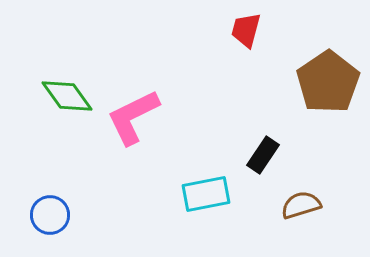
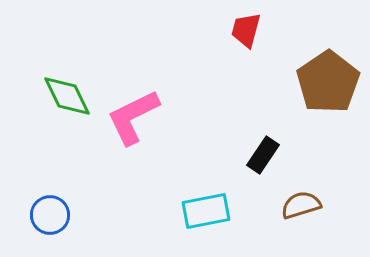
green diamond: rotated 10 degrees clockwise
cyan rectangle: moved 17 px down
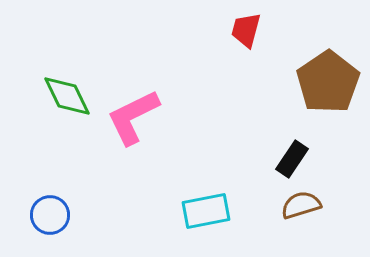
black rectangle: moved 29 px right, 4 px down
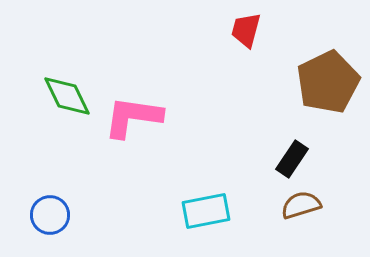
brown pentagon: rotated 8 degrees clockwise
pink L-shape: rotated 34 degrees clockwise
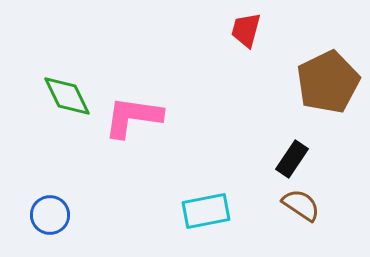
brown semicircle: rotated 51 degrees clockwise
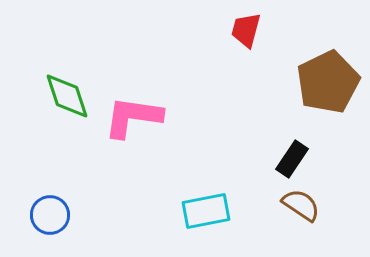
green diamond: rotated 8 degrees clockwise
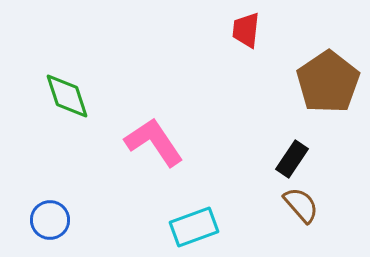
red trapezoid: rotated 9 degrees counterclockwise
brown pentagon: rotated 8 degrees counterclockwise
pink L-shape: moved 21 px right, 25 px down; rotated 48 degrees clockwise
brown semicircle: rotated 15 degrees clockwise
cyan rectangle: moved 12 px left, 16 px down; rotated 9 degrees counterclockwise
blue circle: moved 5 px down
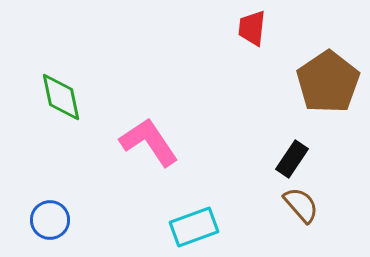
red trapezoid: moved 6 px right, 2 px up
green diamond: moved 6 px left, 1 px down; rotated 6 degrees clockwise
pink L-shape: moved 5 px left
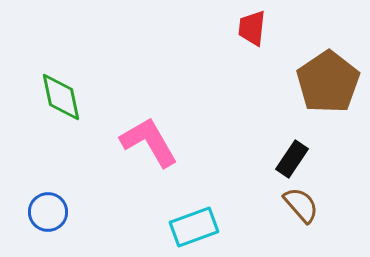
pink L-shape: rotated 4 degrees clockwise
blue circle: moved 2 px left, 8 px up
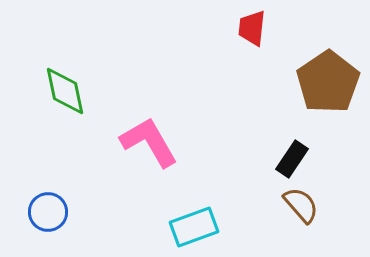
green diamond: moved 4 px right, 6 px up
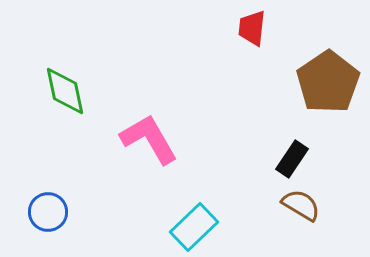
pink L-shape: moved 3 px up
brown semicircle: rotated 18 degrees counterclockwise
cyan rectangle: rotated 24 degrees counterclockwise
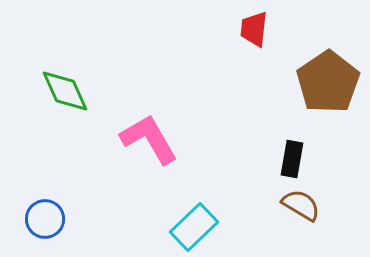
red trapezoid: moved 2 px right, 1 px down
green diamond: rotated 12 degrees counterclockwise
black rectangle: rotated 24 degrees counterclockwise
blue circle: moved 3 px left, 7 px down
